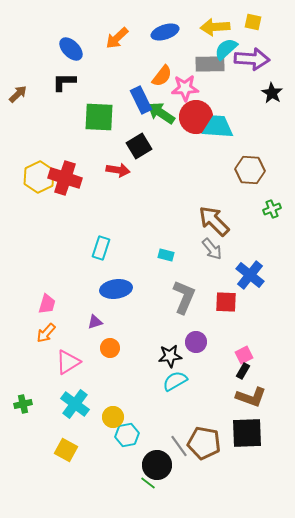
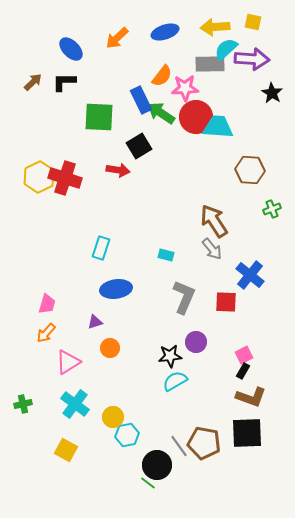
brown arrow at (18, 94): moved 15 px right, 12 px up
brown arrow at (214, 221): rotated 12 degrees clockwise
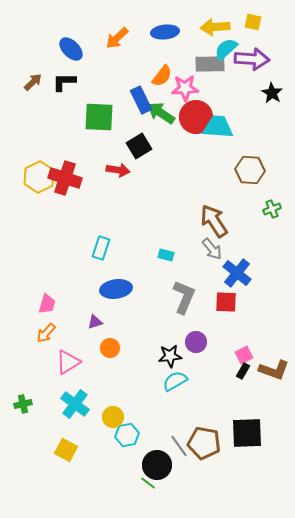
blue ellipse at (165, 32): rotated 12 degrees clockwise
blue cross at (250, 275): moved 13 px left, 2 px up
brown L-shape at (251, 397): moved 23 px right, 27 px up
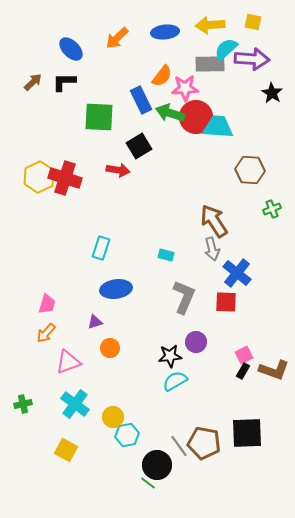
yellow arrow at (215, 27): moved 5 px left, 2 px up
green arrow at (161, 113): moved 9 px right; rotated 16 degrees counterclockwise
gray arrow at (212, 249): rotated 25 degrees clockwise
pink triangle at (68, 362): rotated 12 degrees clockwise
